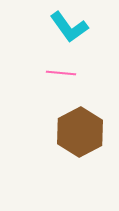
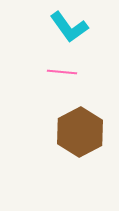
pink line: moved 1 px right, 1 px up
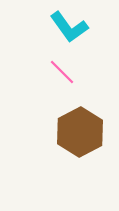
pink line: rotated 40 degrees clockwise
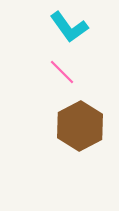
brown hexagon: moved 6 px up
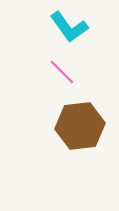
brown hexagon: rotated 21 degrees clockwise
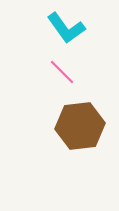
cyan L-shape: moved 3 px left, 1 px down
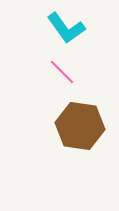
brown hexagon: rotated 15 degrees clockwise
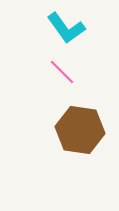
brown hexagon: moved 4 px down
